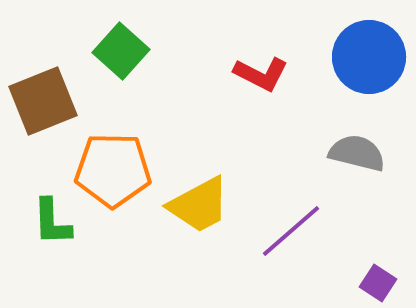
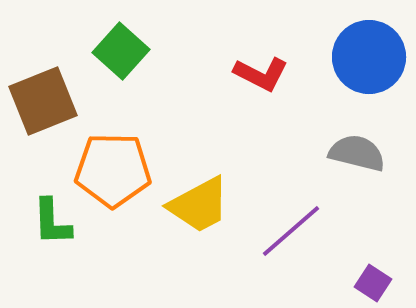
purple square: moved 5 px left
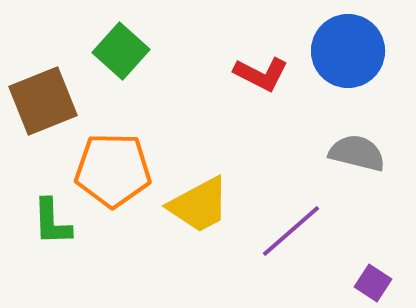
blue circle: moved 21 px left, 6 px up
